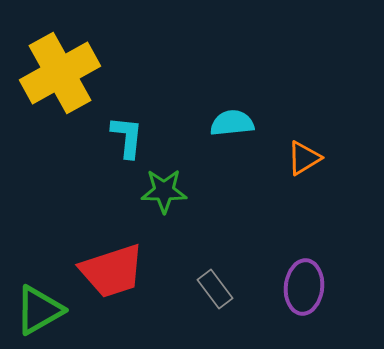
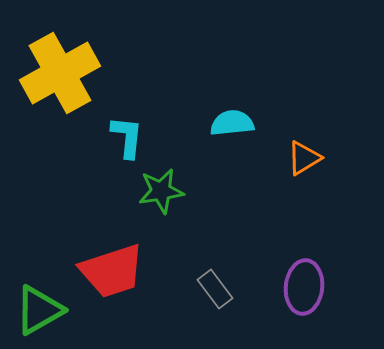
green star: moved 3 px left; rotated 9 degrees counterclockwise
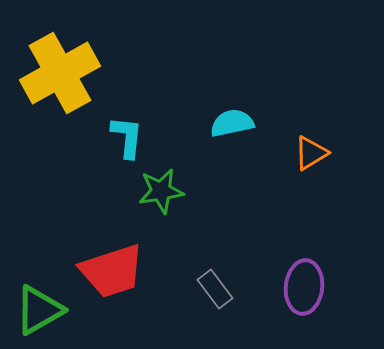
cyan semicircle: rotated 6 degrees counterclockwise
orange triangle: moved 7 px right, 5 px up
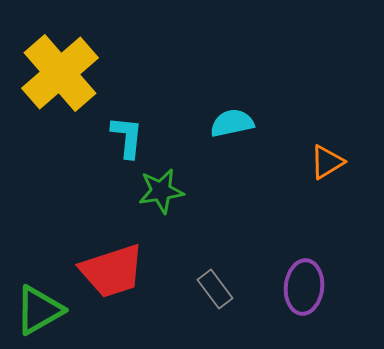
yellow cross: rotated 12 degrees counterclockwise
orange triangle: moved 16 px right, 9 px down
